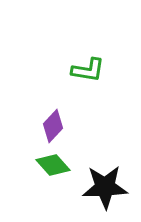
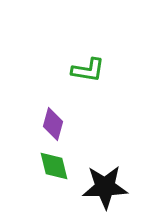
purple diamond: moved 2 px up; rotated 28 degrees counterclockwise
green diamond: moved 1 px right, 1 px down; rotated 28 degrees clockwise
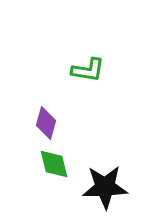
purple diamond: moved 7 px left, 1 px up
green diamond: moved 2 px up
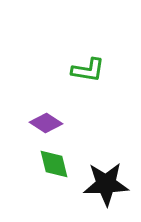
purple diamond: rotated 72 degrees counterclockwise
black star: moved 1 px right, 3 px up
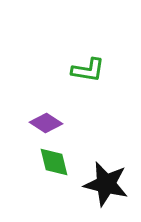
green diamond: moved 2 px up
black star: rotated 15 degrees clockwise
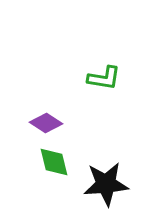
green L-shape: moved 16 px right, 8 px down
black star: rotated 18 degrees counterclockwise
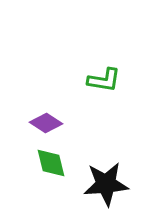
green L-shape: moved 2 px down
green diamond: moved 3 px left, 1 px down
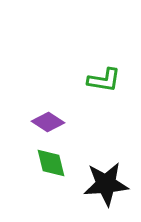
purple diamond: moved 2 px right, 1 px up
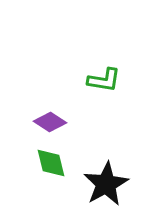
purple diamond: moved 2 px right
black star: rotated 24 degrees counterclockwise
